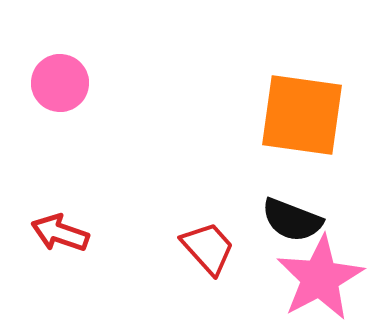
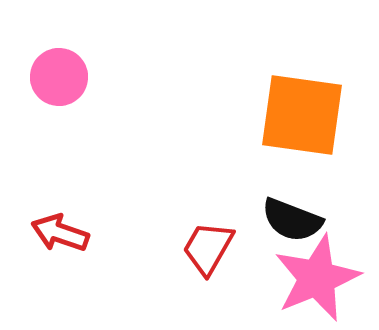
pink circle: moved 1 px left, 6 px up
red trapezoid: rotated 108 degrees counterclockwise
pink star: moved 3 px left; rotated 6 degrees clockwise
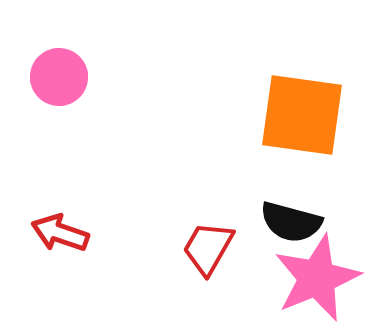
black semicircle: moved 1 px left, 2 px down; rotated 6 degrees counterclockwise
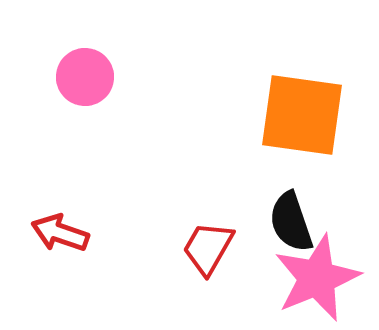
pink circle: moved 26 px right
black semicircle: rotated 56 degrees clockwise
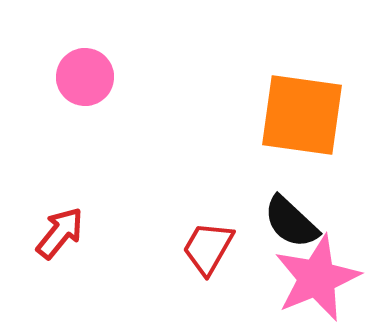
black semicircle: rotated 28 degrees counterclockwise
red arrow: rotated 110 degrees clockwise
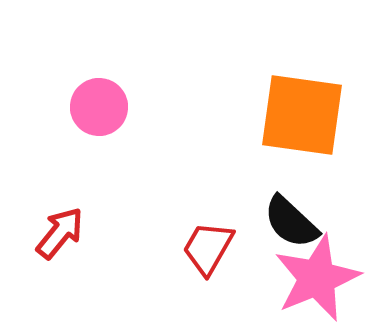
pink circle: moved 14 px right, 30 px down
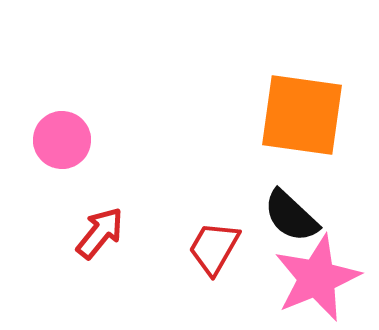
pink circle: moved 37 px left, 33 px down
black semicircle: moved 6 px up
red arrow: moved 40 px right
red trapezoid: moved 6 px right
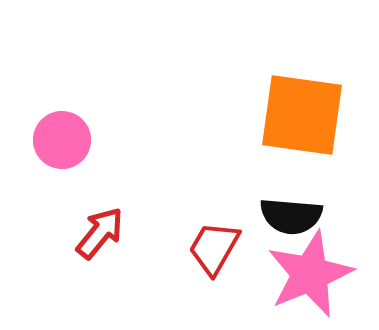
black semicircle: rotated 38 degrees counterclockwise
pink star: moved 7 px left, 4 px up
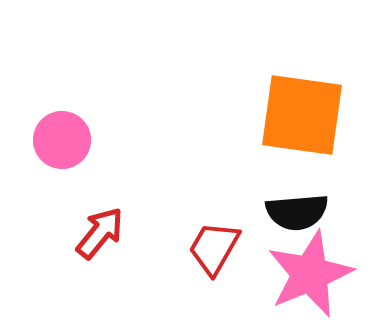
black semicircle: moved 6 px right, 4 px up; rotated 10 degrees counterclockwise
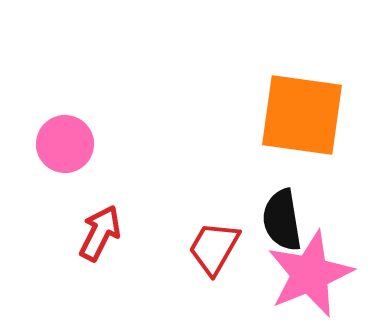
pink circle: moved 3 px right, 4 px down
black semicircle: moved 15 px left, 8 px down; rotated 86 degrees clockwise
red arrow: rotated 12 degrees counterclockwise
